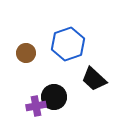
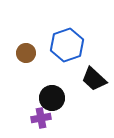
blue hexagon: moved 1 px left, 1 px down
black circle: moved 2 px left, 1 px down
purple cross: moved 5 px right, 12 px down
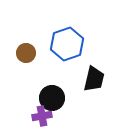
blue hexagon: moved 1 px up
black trapezoid: rotated 120 degrees counterclockwise
purple cross: moved 1 px right, 2 px up
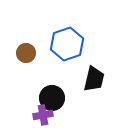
purple cross: moved 1 px right, 1 px up
